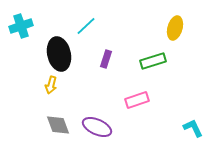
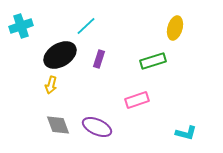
black ellipse: moved 1 px right, 1 px down; rotated 72 degrees clockwise
purple rectangle: moved 7 px left
cyan L-shape: moved 7 px left, 5 px down; rotated 130 degrees clockwise
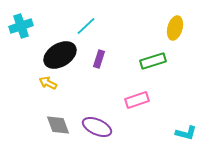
yellow arrow: moved 3 px left, 2 px up; rotated 102 degrees clockwise
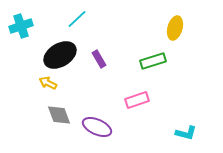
cyan line: moved 9 px left, 7 px up
purple rectangle: rotated 48 degrees counterclockwise
gray diamond: moved 1 px right, 10 px up
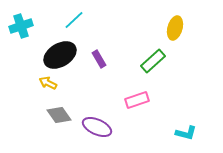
cyan line: moved 3 px left, 1 px down
green rectangle: rotated 25 degrees counterclockwise
gray diamond: rotated 15 degrees counterclockwise
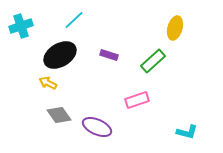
purple rectangle: moved 10 px right, 4 px up; rotated 42 degrees counterclockwise
cyan L-shape: moved 1 px right, 1 px up
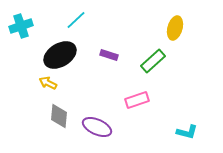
cyan line: moved 2 px right
gray diamond: moved 1 px down; rotated 40 degrees clockwise
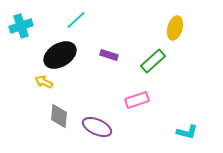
yellow arrow: moved 4 px left, 1 px up
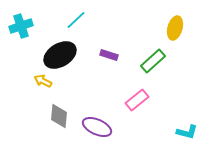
yellow arrow: moved 1 px left, 1 px up
pink rectangle: rotated 20 degrees counterclockwise
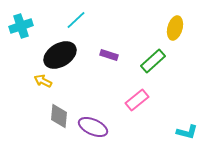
purple ellipse: moved 4 px left
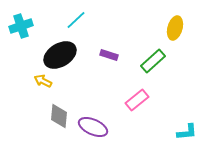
cyan L-shape: rotated 20 degrees counterclockwise
